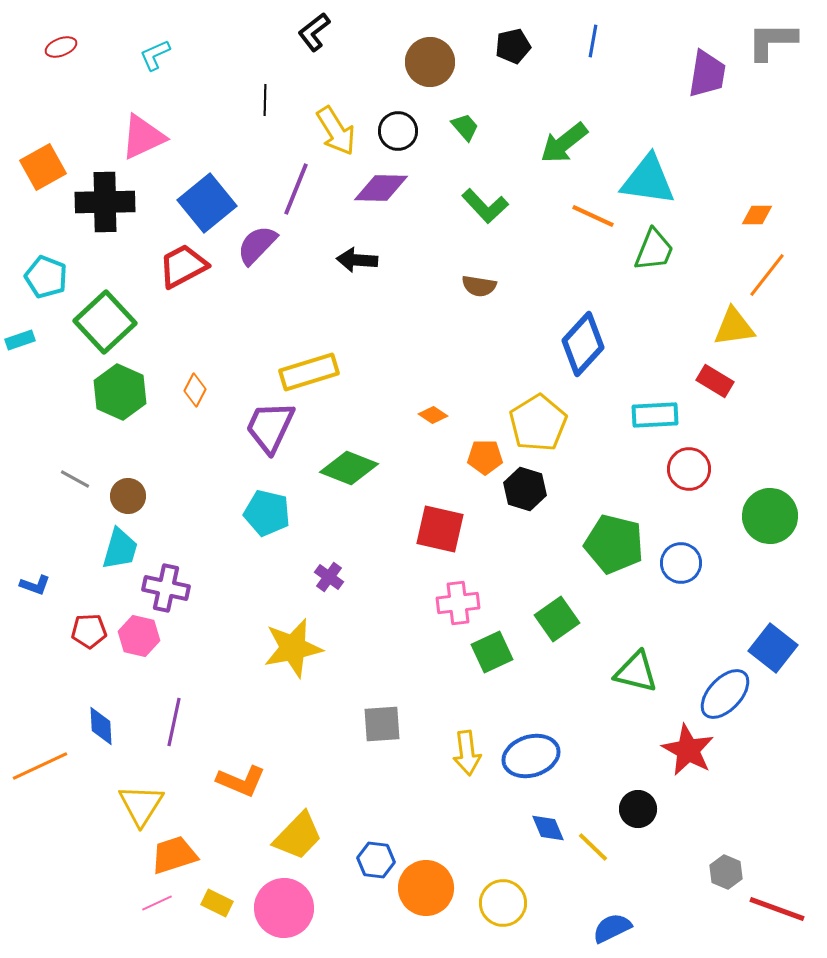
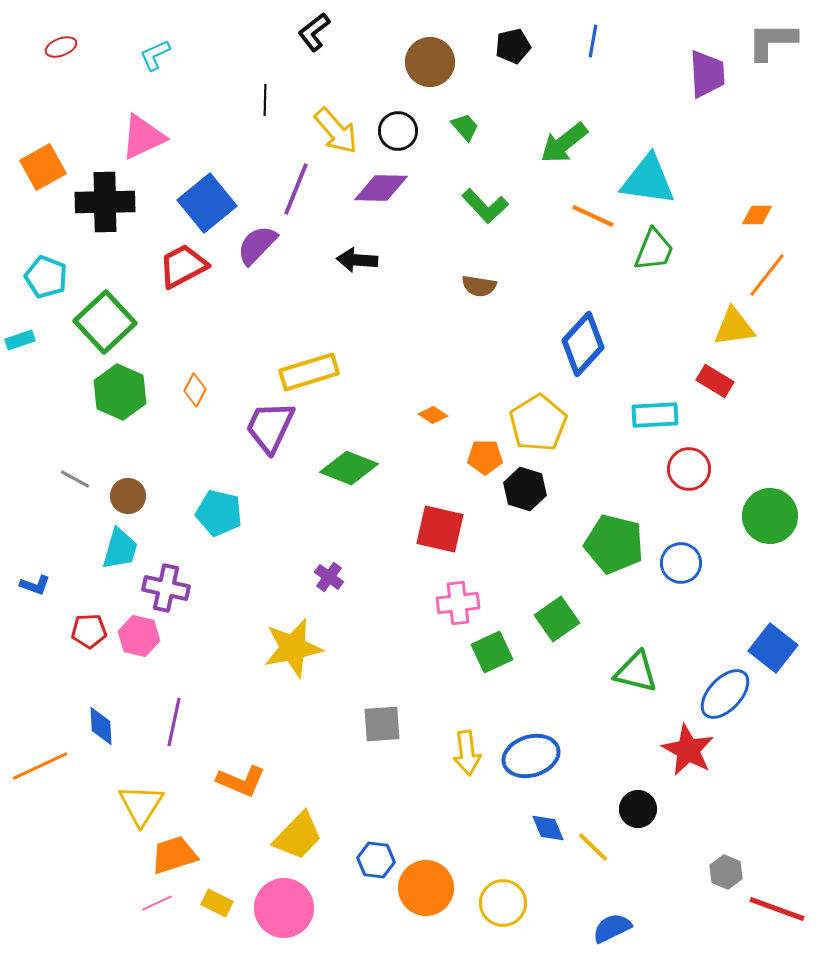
purple trapezoid at (707, 74): rotated 12 degrees counterclockwise
yellow arrow at (336, 131): rotated 9 degrees counterclockwise
cyan pentagon at (267, 513): moved 48 px left
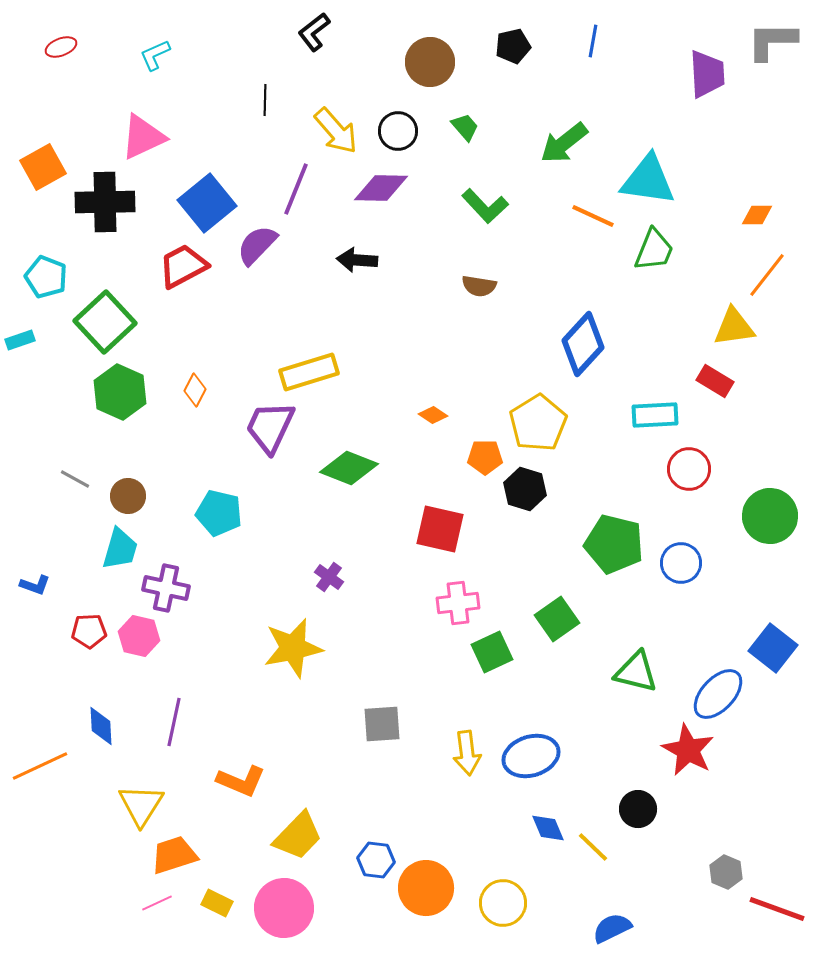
blue ellipse at (725, 694): moved 7 px left
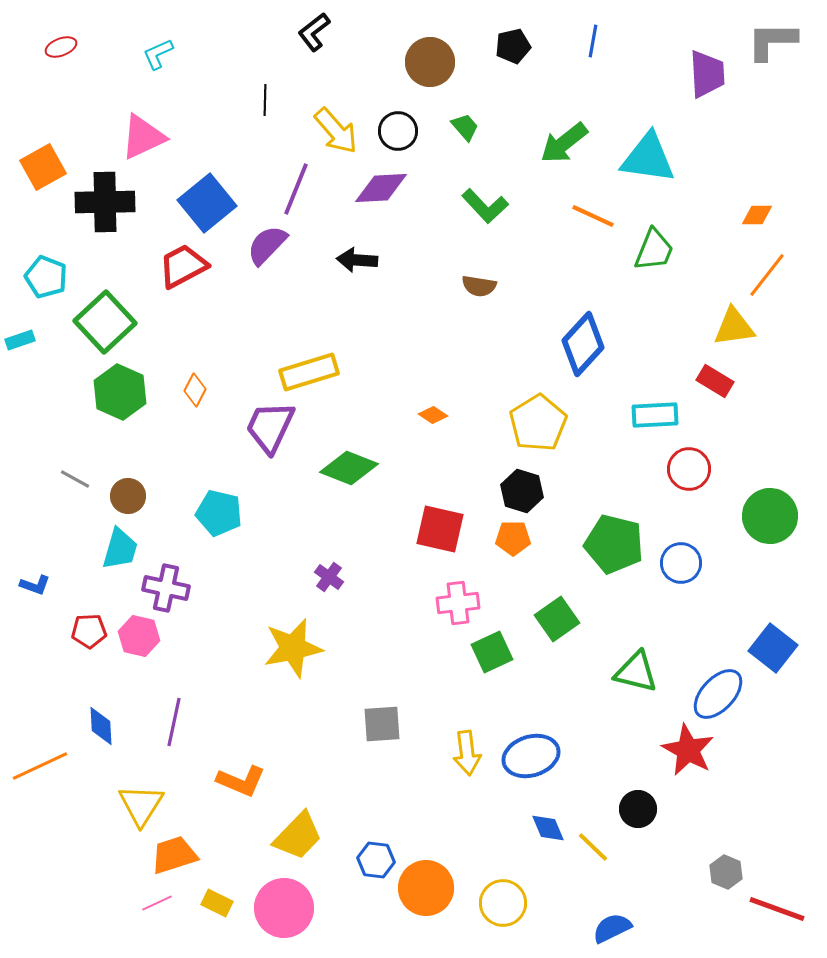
cyan L-shape at (155, 55): moved 3 px right, 1 px up
cyan triangle at (648, 180): moved 22 px up
purple diamond at (381, 188): rotated 4 degrees counterclockwise
purple semicircle at (257, 245): moved 10 px right
orange pentagon at (485, 457): moved 28 px right, 81 px down
black hexagon at (525, 489): moved 3 px left, 2 px down
